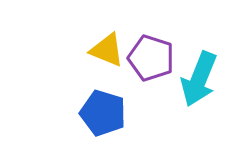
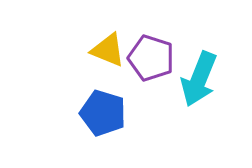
yellow triangle: moved 1 px right
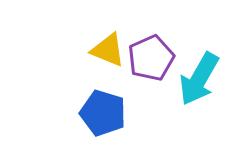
purple pentagon: rotated 30 degrees clockwise
cyan arrow: rotated 8 degrees clockwise
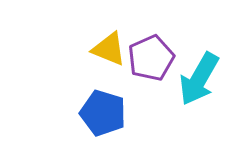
yellow triangle: moved 1 px right, 1 px up
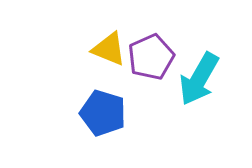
purple pentagon: moved 1 px up
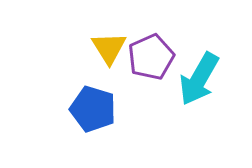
yellow triangle: moved 1 px up; rotated 36 degrees clockwise
blue pentagon: moved 10 px left, 4 px up
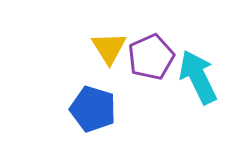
cyan arrow: moved 1 px left, 2 px up; rotated 124 degrees clockwise
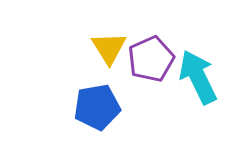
purple pentagon: moved 2 px down
blue pentagon: moved 4 px right, 2 px up; rotated 27 degrees counterclockwise
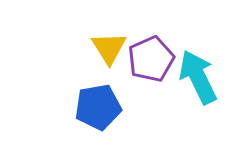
blue pentagon: moved 1 px right
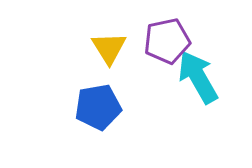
purple pentagon: moved 16 px right, 18 px up; rotated 12 degrees clockwise
cyan arrow: rotated 4 degrees counterclockwise
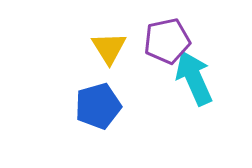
cyan arrow: moved 4 px left, 1 px down; rotated 6 degrees clockwise
blue pentagon: moved 1 px up; rotated 6 degrees counterclockwise
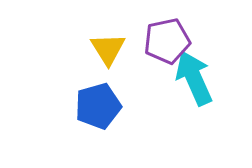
yellow triangle: moved 1 px left, 1 px down
